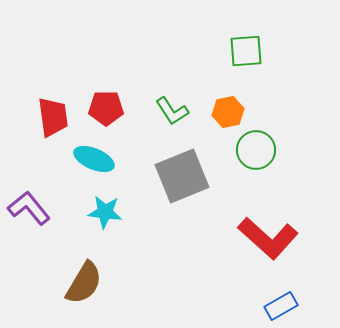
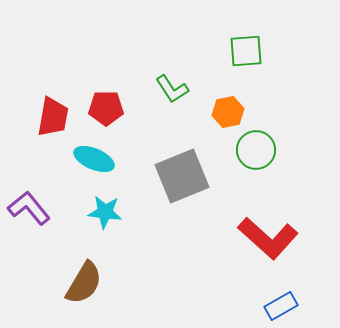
green L-shape: moved 22 px up
red trapezoid: rotated 18 degrees clockwise
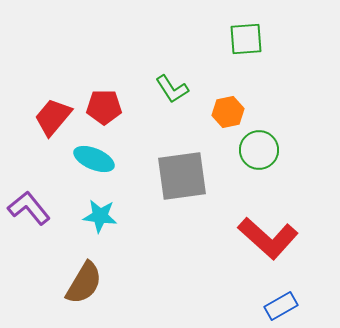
green square: moved 12 px up
red pentagon: moved 2 px left, 1 px up
red trapezoid: rotated 150 degrees counterclockwise
green circle: moved 3 px right
gray square: rotated 14 degrees clockwise
cyan star: moved 5 px left, 4 px down
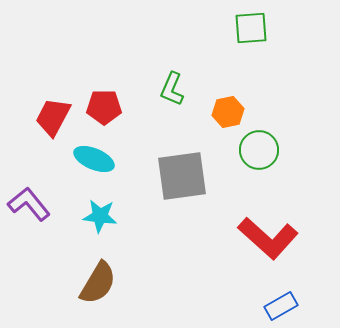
green square: moved 5 px right, 11 px up
green L-shape: rotated 56 degrees clockwise
red trapezoid: rotated 12 degrees counterclockwise
purple L-shape: moved 4 px up
brown semicircle: moved 14 px right
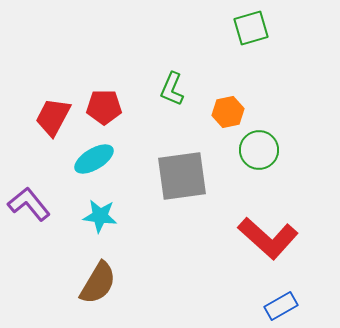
green square: rotated 12 degrees counterclockwise
cyan ellipse: rotated 54 degrees counterclockwise
